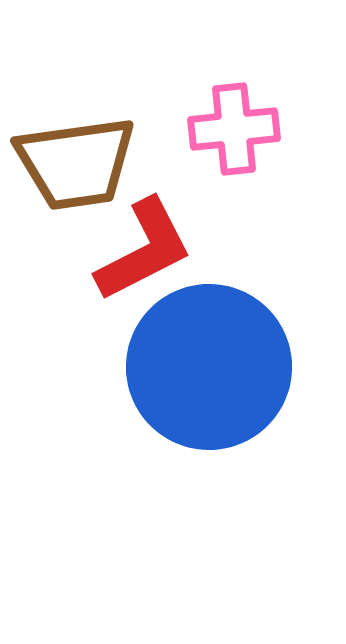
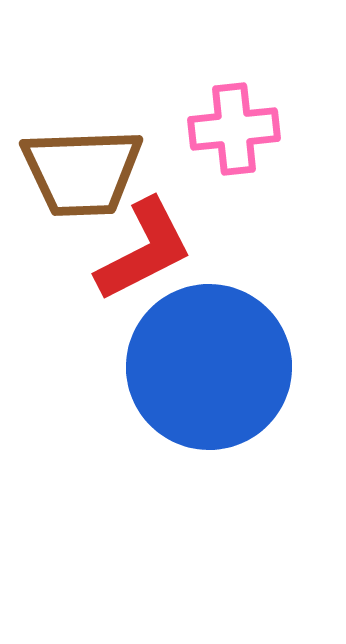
brown trapezoid: moved 6 px right, 9 px down; rotated 6 degrees clockwise
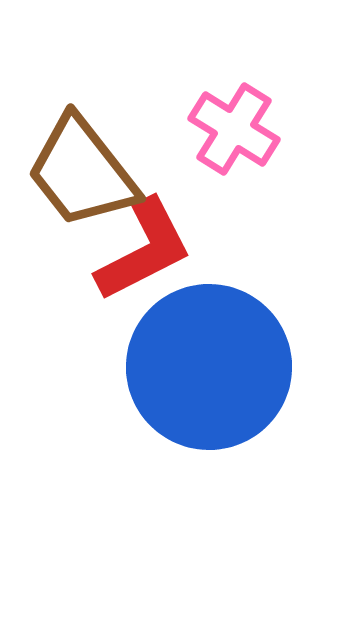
pink cross: rotated 38 degrees clockwise
brown trapezoid: rotated 54 degrees clockwise
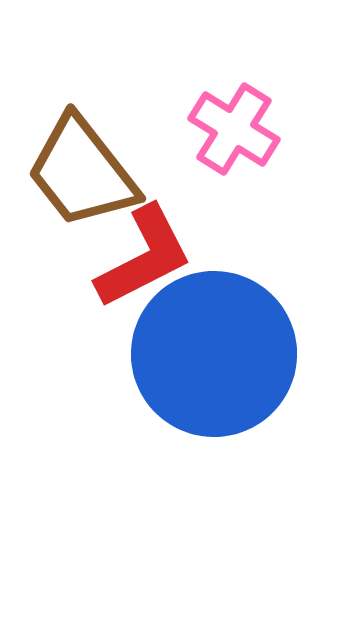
red L-shape: moved 7 px down
blue circle: moved 5 px right, 13 px up
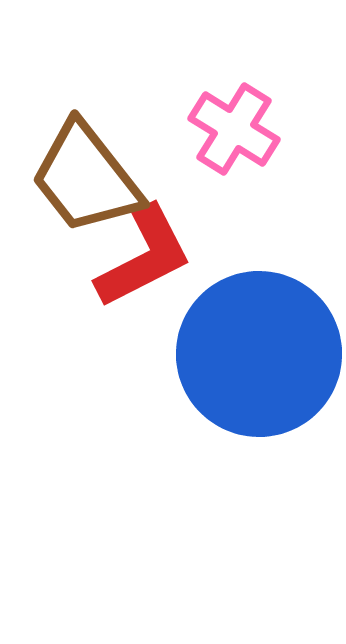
brown trapezoid: moved 4 px right, 6 px down
blue circle: moved 45 px right
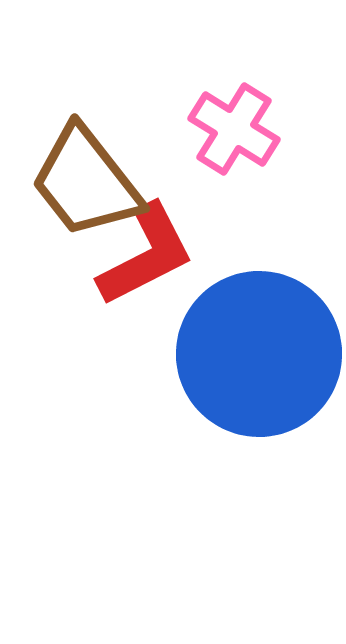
brown trapezoid: moved 4 px down
red L-shape: moved 2 px right, 2 px up
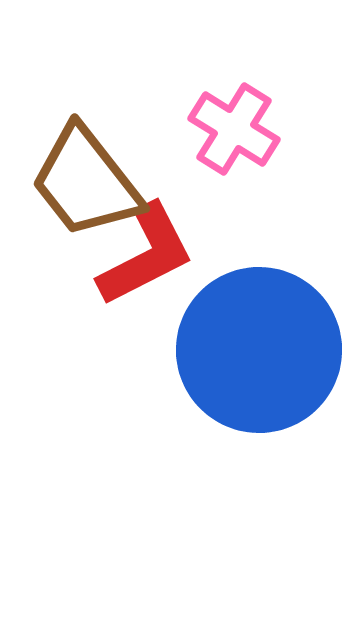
blue circle: moved 4 px up
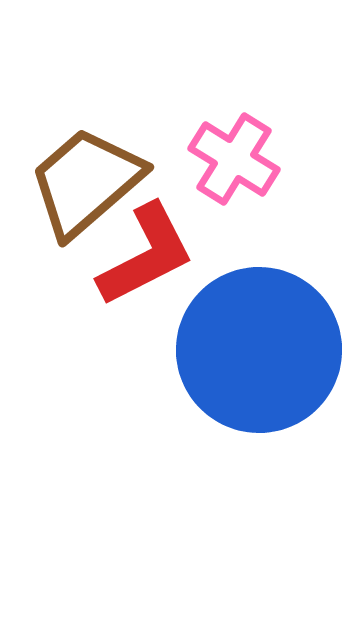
pink cross: moved 30 px down
brown trapezoid: rotated 87 degrees clockwise
